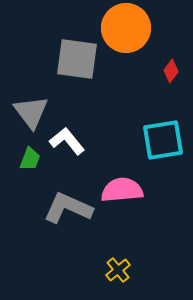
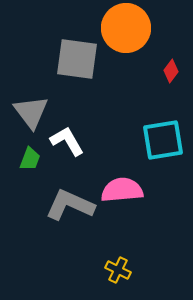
white L-shape: rotated 9 degrees clockwise
gray L-shape: moved 2 px right, 3 px up
yellow cross: rotated 25 degrees counterclockwise
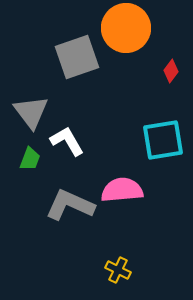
gray square: moved 2 px up; rotated 27 degrees counterclockwise
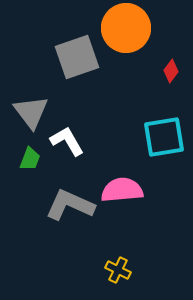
cyan square: moved 1 px right, 3 px up
